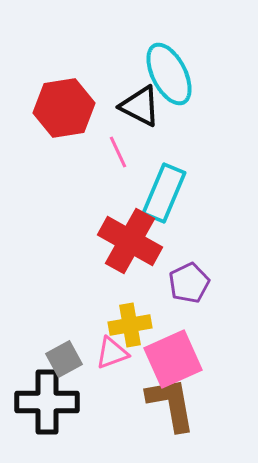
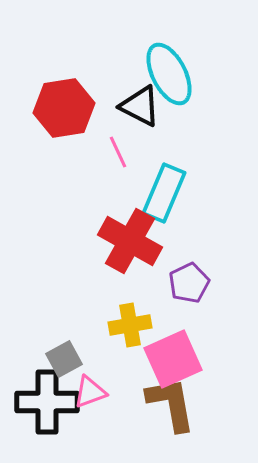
pink triangle: moved 22 px left, 39 px down
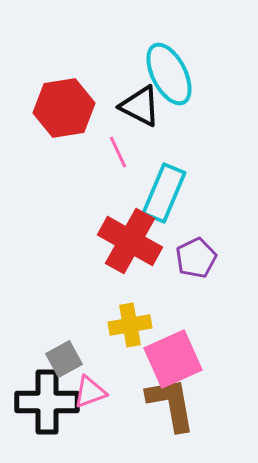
purple pentagon: moved 7 px right, 25 px up
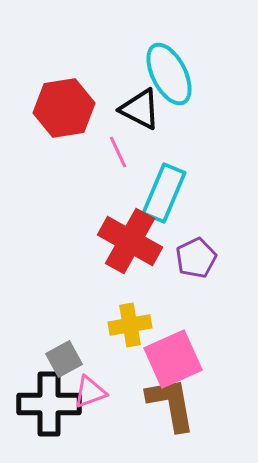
black triangle: moved 3 px down
black cross: moved 2 px right, 2 px down
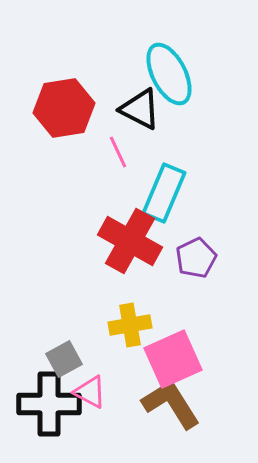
pink triangle: rotated 48 degrees clockwise
brown L-shape: rotated 22 degrees counterclockwise
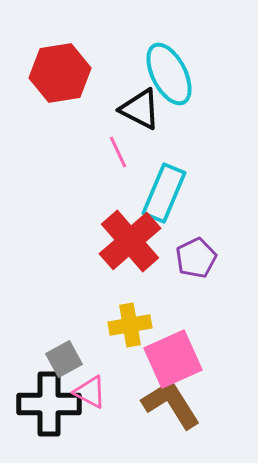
red hexagon: moved 4 px left, 35 px up
red cross: rotated 20 degrees clockwise
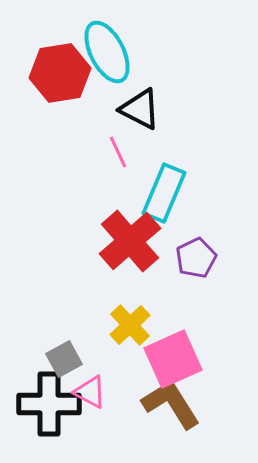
cyan ellipse: moved 62 px left, 22 px up
yellow cross: rotated 33 degrees counterclockwise
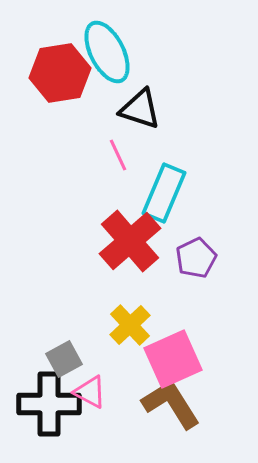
black triangle: rotated 9 degrees counterclockwise
pink line: moved 3 px down
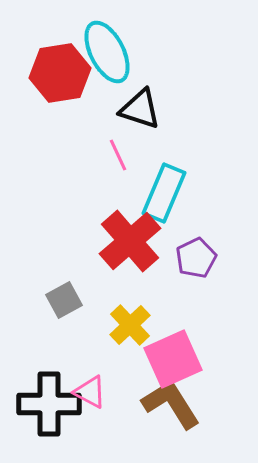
gray square: moved 59 px up
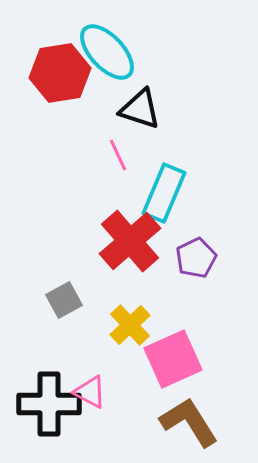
cyan ellipse: rotated 16 degrees counterclockwise
brown L-shape: moved 18 px right, 18 px down
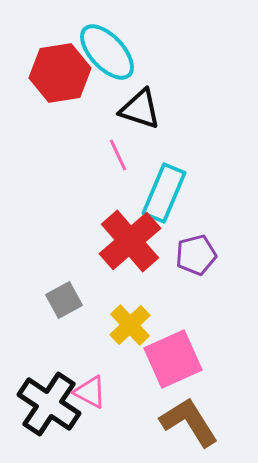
purple pentagon: moved 3 px up; rotated 12 degrees clockwise
black cross: rotated 34 degrees clockwise
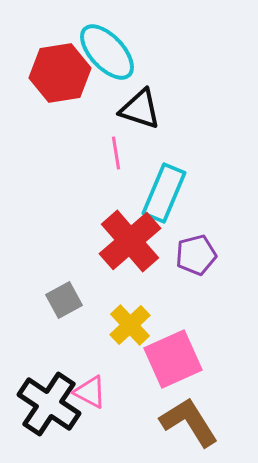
pink line: moved 2 px left, 2 px up; rotated 16 degrees clockwise
